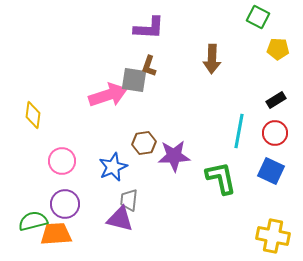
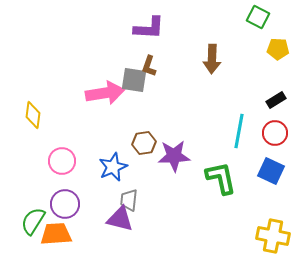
pink arrow: moved 3 px left, 2 px up; rotated 9 degrees clockwise
green semicircle: rotated 44 degrees counterclockwise
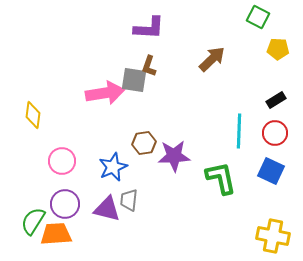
brown arrow: rotated 136 degrees counterclockwise
cyan line: rotated 8 degrees counterclockwise
purple triangle: moved 13 px left, 10 px up
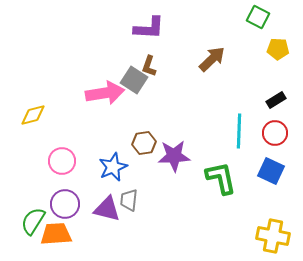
gray square: rotated 24 degrees clockwise
yellow diamond: rotated 68 degrees clockwise
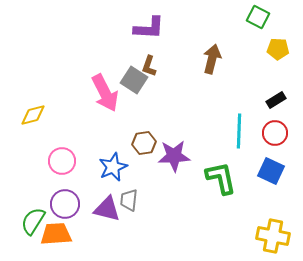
brown arrow: rotated 32 degrees counterclockwise
pink arrow: rotated 72 degrees clockwise
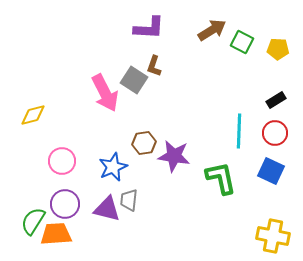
green square: moved 16 px left, 25 px down
brown arrow: moved 29 px up; rotated 44 degrees clockwise
brown L-shape: moved 5 px right
purple star: rotated 12 degrees clockwise
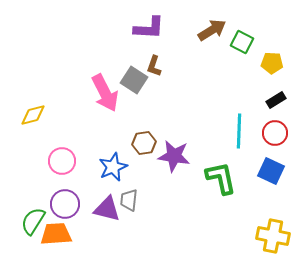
yellow pentagon: moved 6 px left, 14 px down
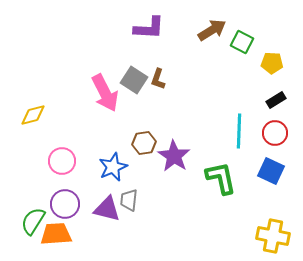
brown L-shape: moved 4 px right, 13 px down
purple star: rotated 24 degrees clockwise
